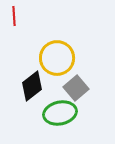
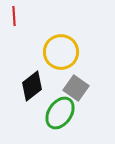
yellow circle: moved 4 px right, 6 px up
gray square: rotated 15 degrees counterclockwise
green ellipse: rotated 44 degrees counterclockwise
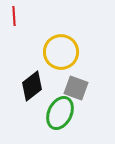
gray square: rotated 15 degrees counterclockwise
green ellipse: rotated 8 degrees counterclockwise
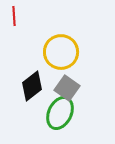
gray square: moved 9 px left; rotated 15 degrees clockwise
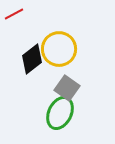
red line: moved 2 px up; rotated 66 degrees clockwise
yellow circle: moved 2 px left, 3 px up
black diamond: moved 27 px up
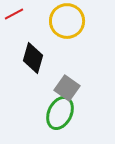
yellow circle: moved 8 px right, 28 px up
black diamond: moved 1 px right, 1 px up; rotated 36 degrees counterclockwise
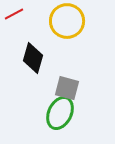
gray square: rotated 20 degrees counterclockwise
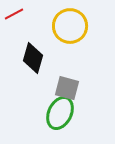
yellow circle: moved 3 px right, 5 px down
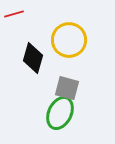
red line: rotated 12 degrees clockwise
yellow circle: moved 1 px left, 14 px down
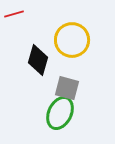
yellow circle: moved 3 px right
black diamond: moved 5 px right, 2 px down
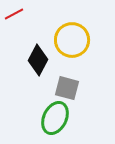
red line: rotated 12 degrees counterclockwise
black diamond: rotated 12 degrees clockwise
green ellipse: moved 5 px left, 5 px down
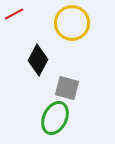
yellow circle: moved 17 px up
